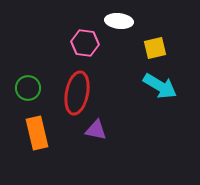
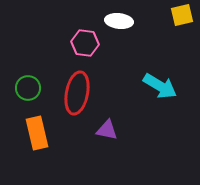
yellow square: moved 27 px right, 33 px up
purple triangle: moved 11 px right
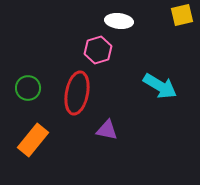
pink hexagon: moved 13 px right, 7 px down; rotated 24 degrees counterclockwise
orange rectangle: moved 4 px left, 7 px down; rotated 52 degrees clockwise
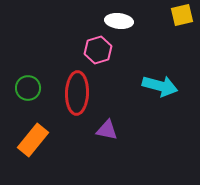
cyan arrow: rotated 16 degrees counterclockwise
red ellipse: rotated 9 degrees counterclockwise
